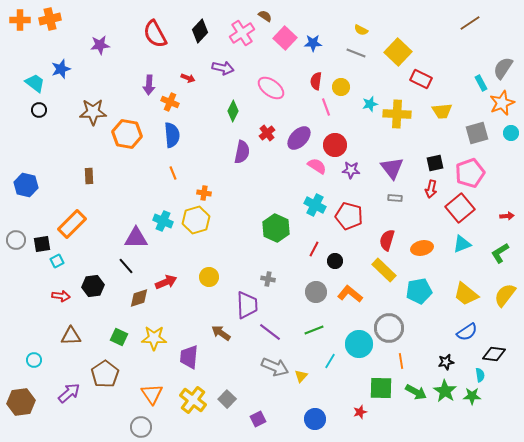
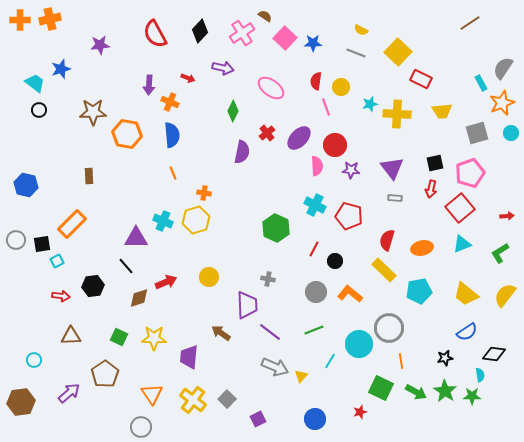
pink semicircle at (317, 166): rotated 54 degrees clockwise
black star at (446, 362): moved 1 px left, 4 px up
green square at (381, 388): rotated 25 degrees clockwise
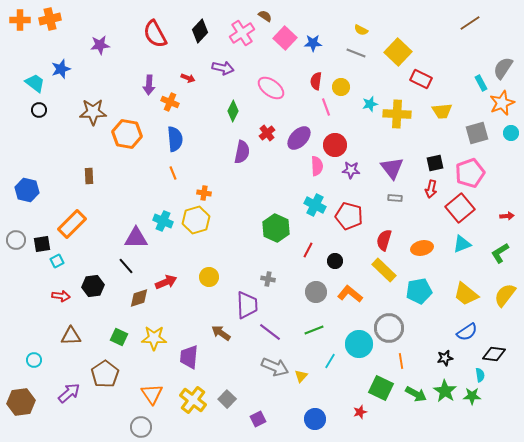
blue semicircle at (172, 135): moved 3 px right, 4 px down
blue hexagon at (26, 185): moved 1 px right, 5 px down
red semicircle at (387, 240): moved 3 px left
red line at (314, 249): moved 6 px left, 1 px down
green arrow at (416, 392): moved 2 px down
